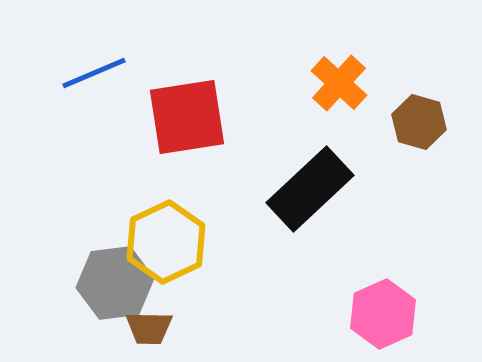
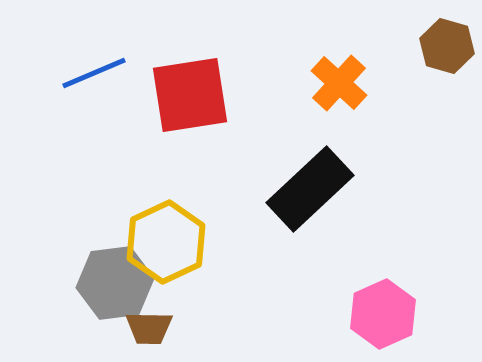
red square: moved 3 px right, 22 px up
brown hexagon: moved 28 px right, 76 px up
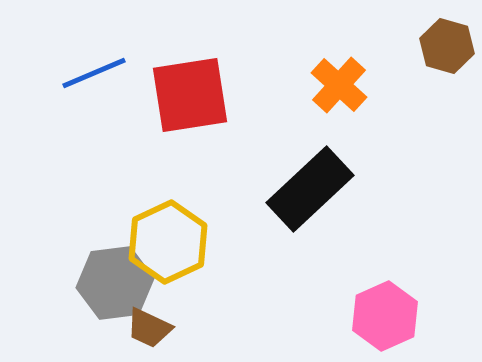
orange cross: moved 2 px down
yellow hexagon: moved 2 px right
pink hexagon: moved 2 px right, 2 px down
brown trapezoid: rotated 24 degrees clockwise
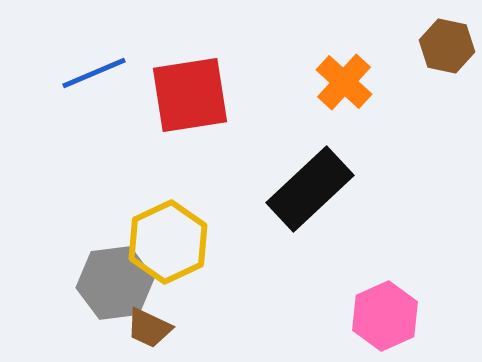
brown hexagon: rotated 4 degrees counterclockwise
orange cross: moved 5 px right, 3 px up
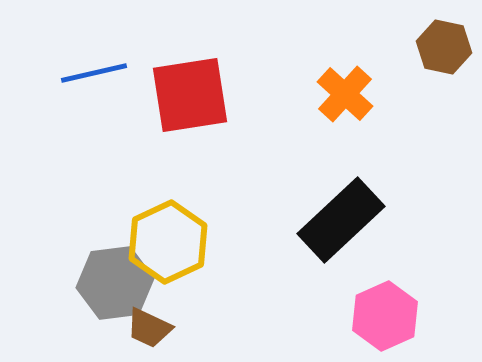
brown hexagon: moved 3 px left, 1 px down
blue line: rotated 10 degrees clockwise
orange cross: moved 1 px right, 12 px down
black rectangle: moved 31 px right, 31 px down
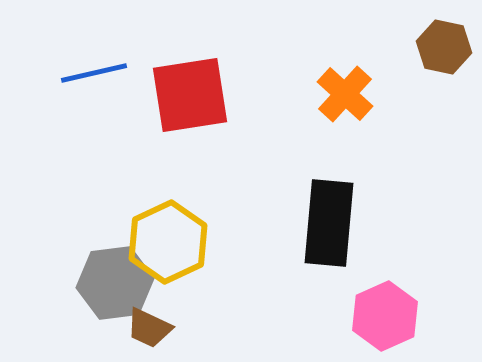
black rectangle: moved 12 px left, 3 px down; rotated 42 degrees counterclockwise
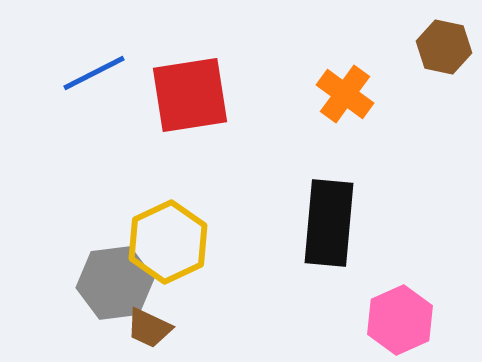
blue line: rotated 14 degrees counterclockwise
orange cross: rotated 6 degrees counterclockwise
pink hexagon: moved 15 px right, 4 px down
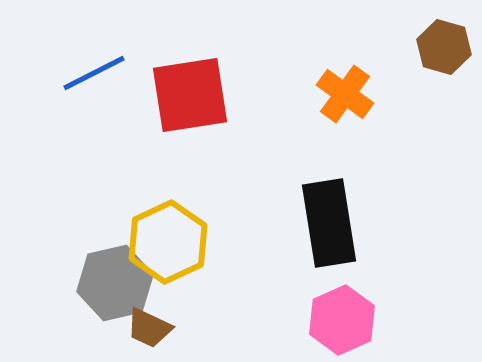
brown hexagon: rotated 4 degrees clockwise
black rectangle: rotated 14 degrees counterclockwise
gray hexagon: rotated 6 degrees counterclockwise
pink hexagon: moved 58 px left
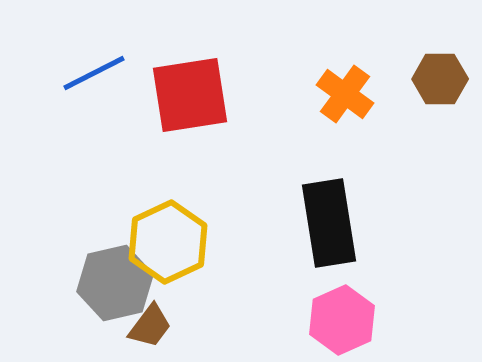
brown hexagon: moved 4 px left, 32 px down; rotated 16 degrees counterclockwise
brown trapezoid: moved 1 px right, 2 px up; rotated 78 degrees counterclockwise
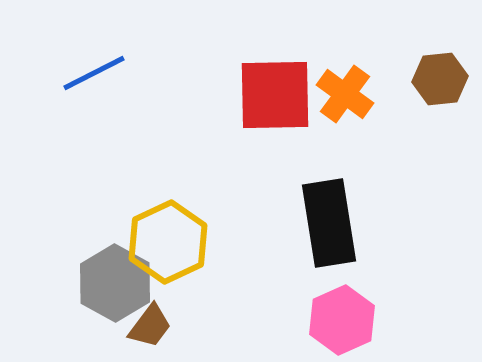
brown hexagon: rotated 6 degrees counterclockwise
red square: moved 85 px right; rotated 8 degrees clockwise
gray hexagon: rotated 18 degrees counterclockwise
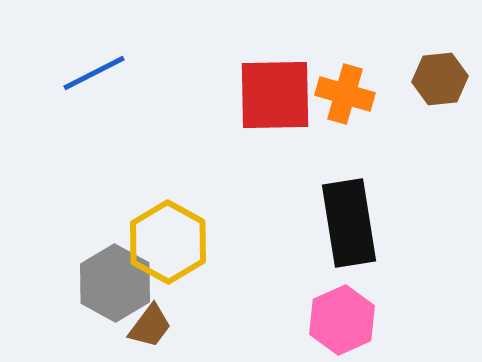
orange cross: rotated 20 degrees counterclockwise
black rectangle: moved 20 px right
yellow hexagon: rotated 6 degrees counterclockwise
